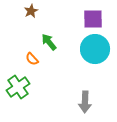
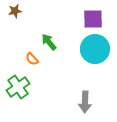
brown star: moved 16 px left; rotated 16 degrees clockwise
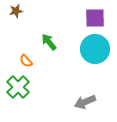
brown star: moved 1 px right
purple square: moved 2 px right, 1 px up
orange semicircle: moved 6 px left, 2 px down
green cross: rotated 10 degrees counterclockwise
gray arrow: rotated 65 degrees clockwise
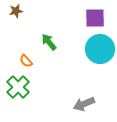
cyan circle: moved 5 px right
gray arrow: moved 1 px left, 2 px down
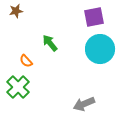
purple square: moved 1 px left, 1 px up; rotated 10 degrees counterclockwise
green arrow: moved 1 px right, 1 px down
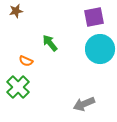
orange semicircle: rotated 24 degrees counterclockwise
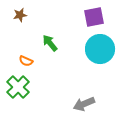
brown star: moved 4 px right, 4 px down
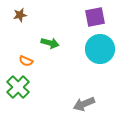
purple square: moved 1 px right
green arrow: rotated 144 degrees clockwise
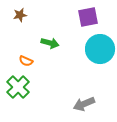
purple square: moved 7 px left
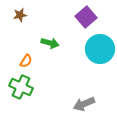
purple square: moved 2 px left; rotated 30 degrees counterclockwise
orange semicircle: rotated 80 degrees counterclockwise
green cross: moved 3 px right; rotated 20 degrees counterclockwise
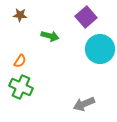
brown star: rotated 16 degrees clockwise
green arrow: moved 7 px up
orange semicircle: moved 6 px left
